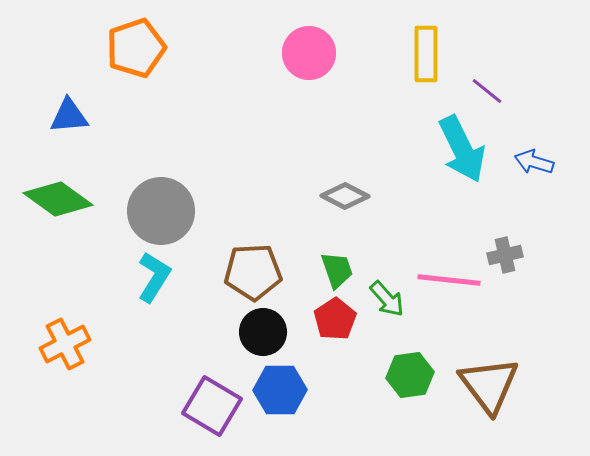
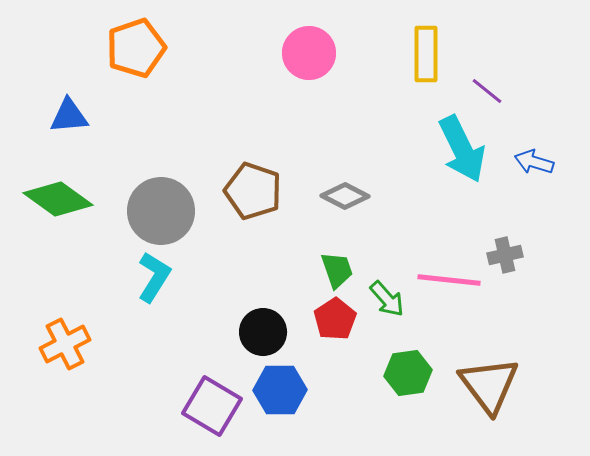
brown pentagon: moved 81 px up; rotated 22 degrees clockwise
green hexagon: moved 2 px left, 2 px up
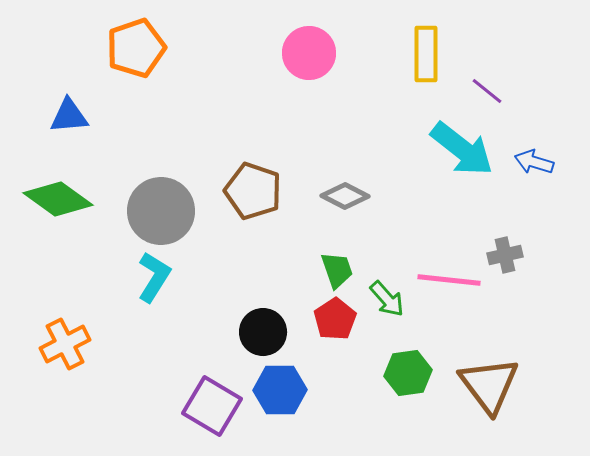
cyan arrow: rotated 26 degrees counterclockwise
